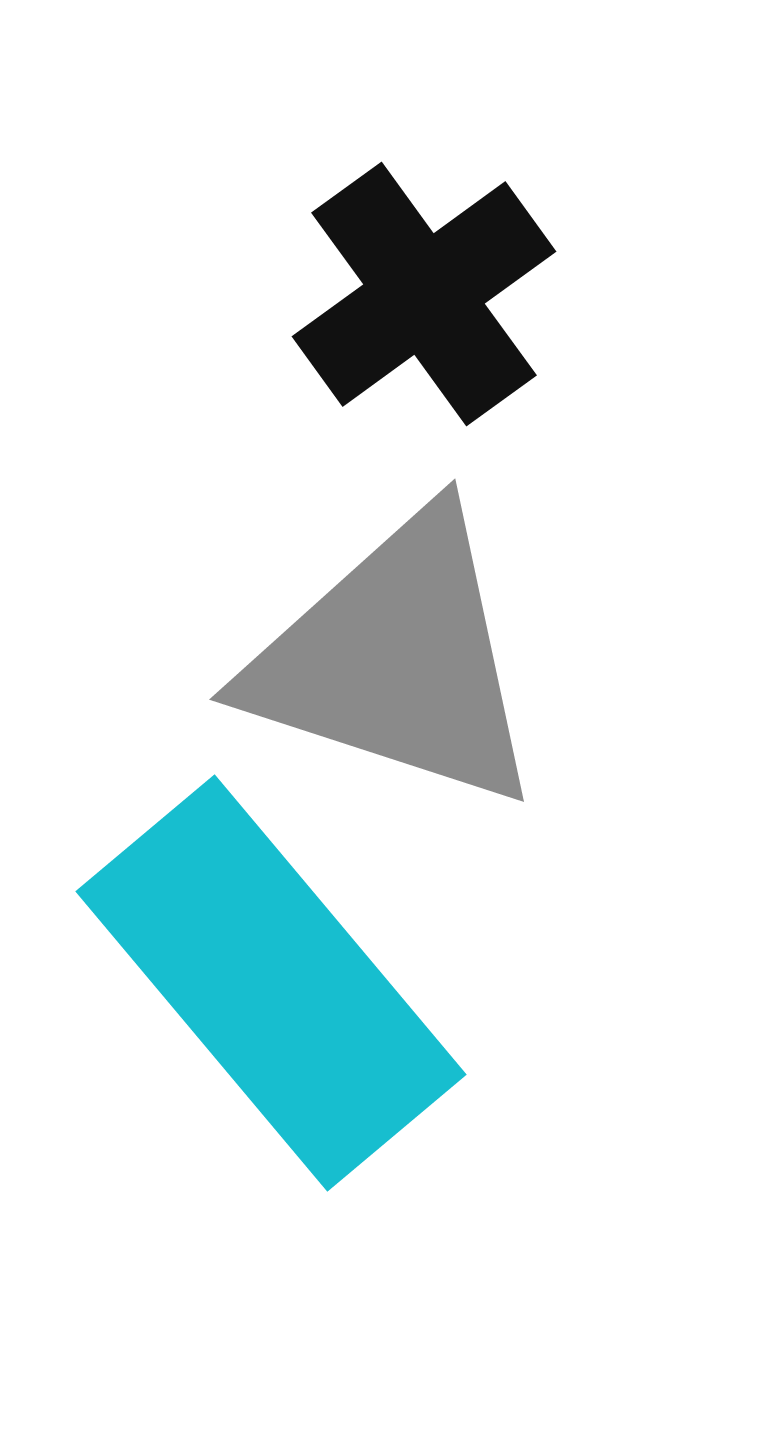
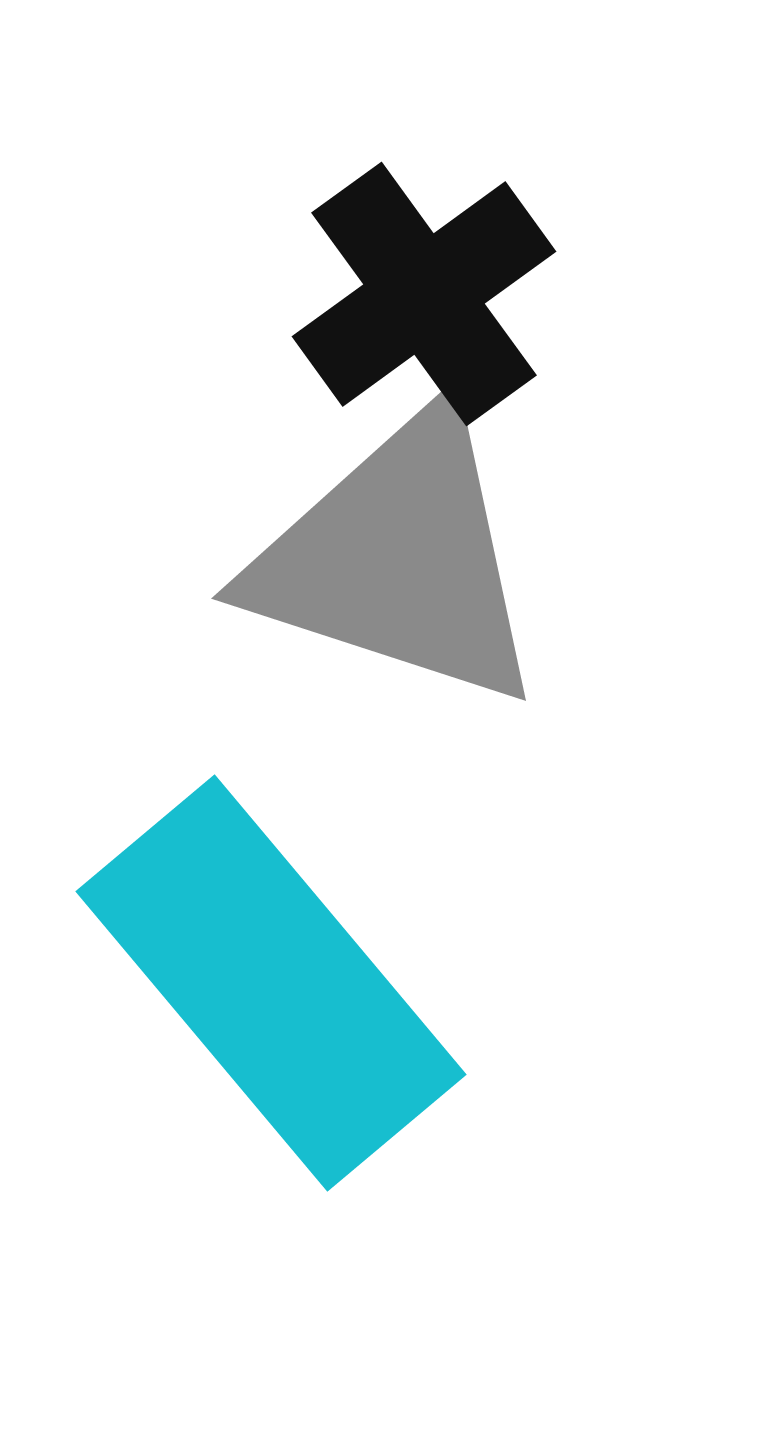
gray triangle: moved 2 px right, 101 px up
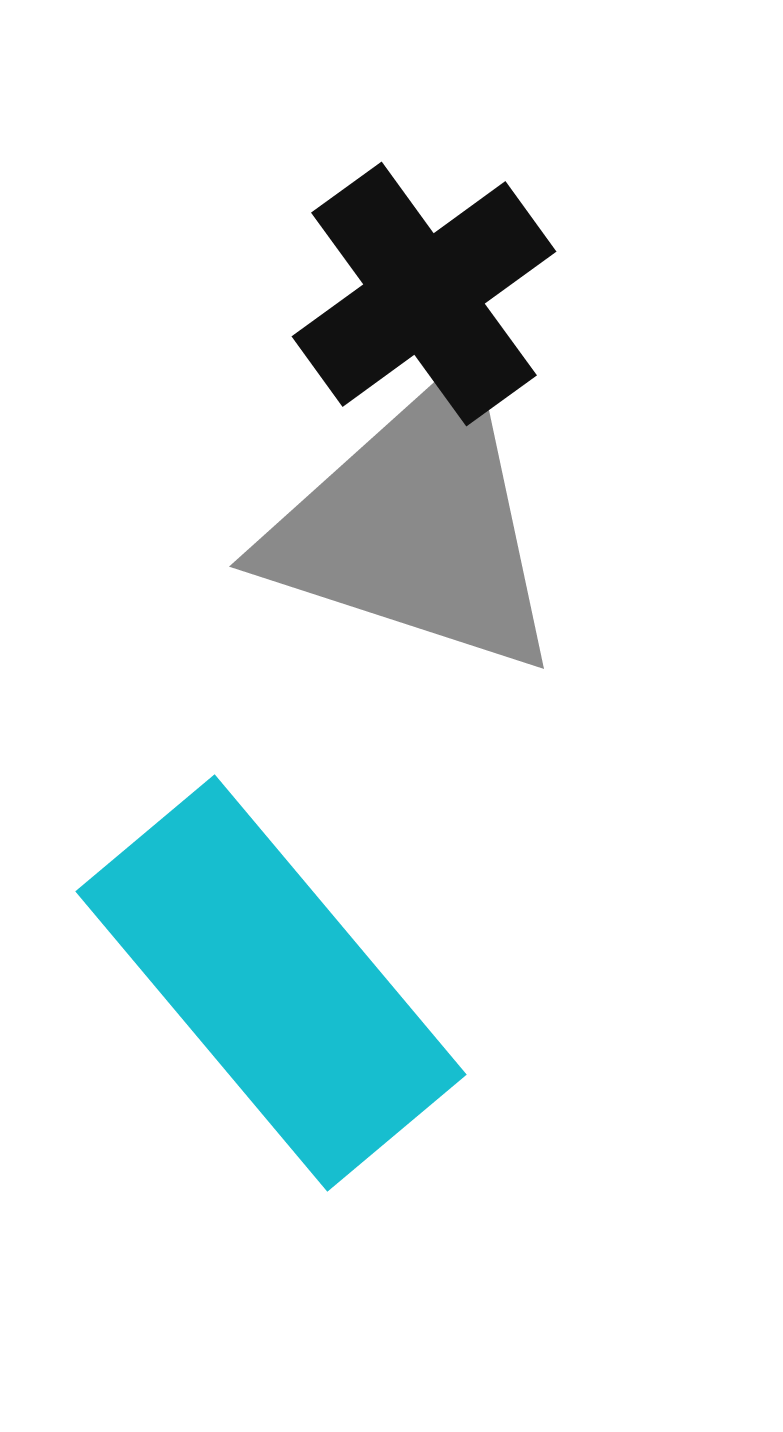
gray triangle: moved 18 px right, 32 px up
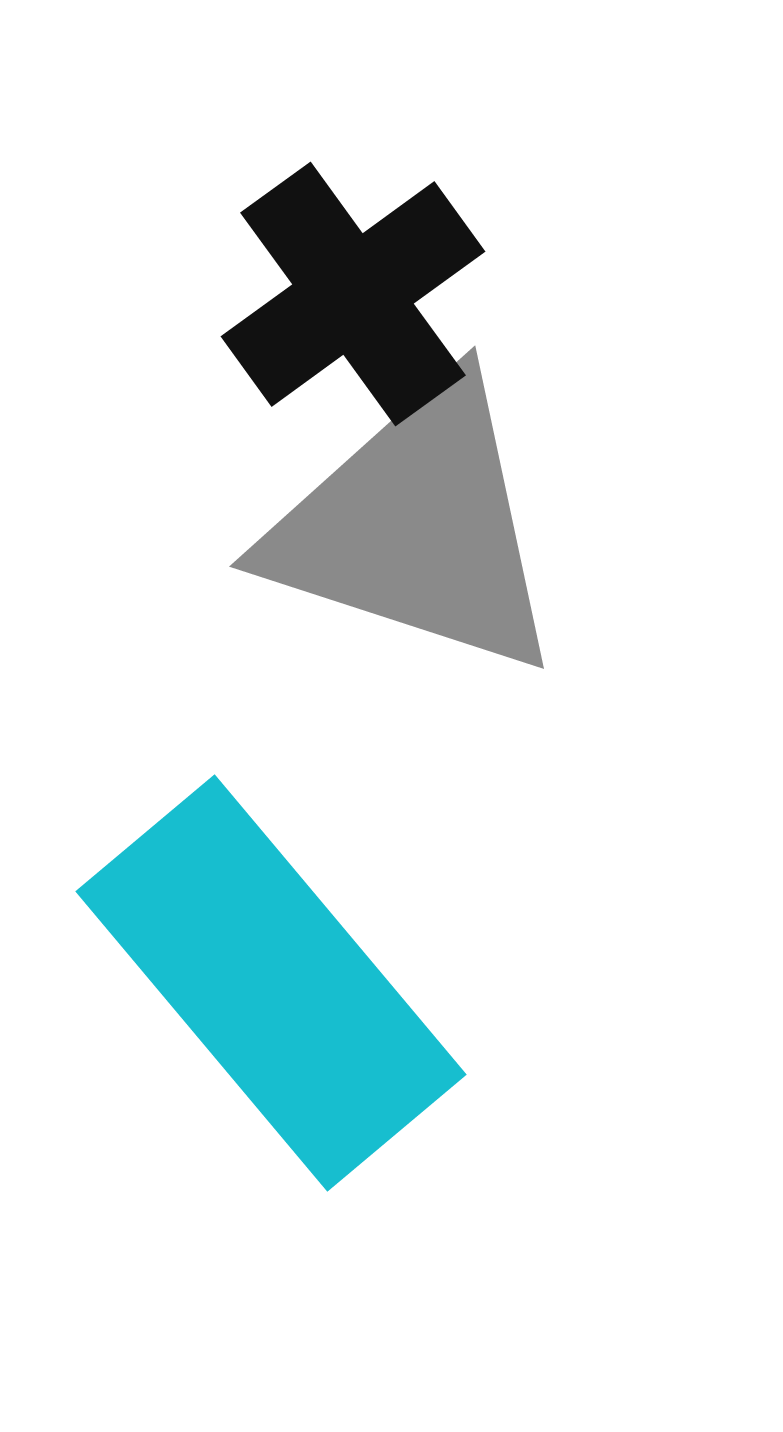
black cross: moved 71 px left
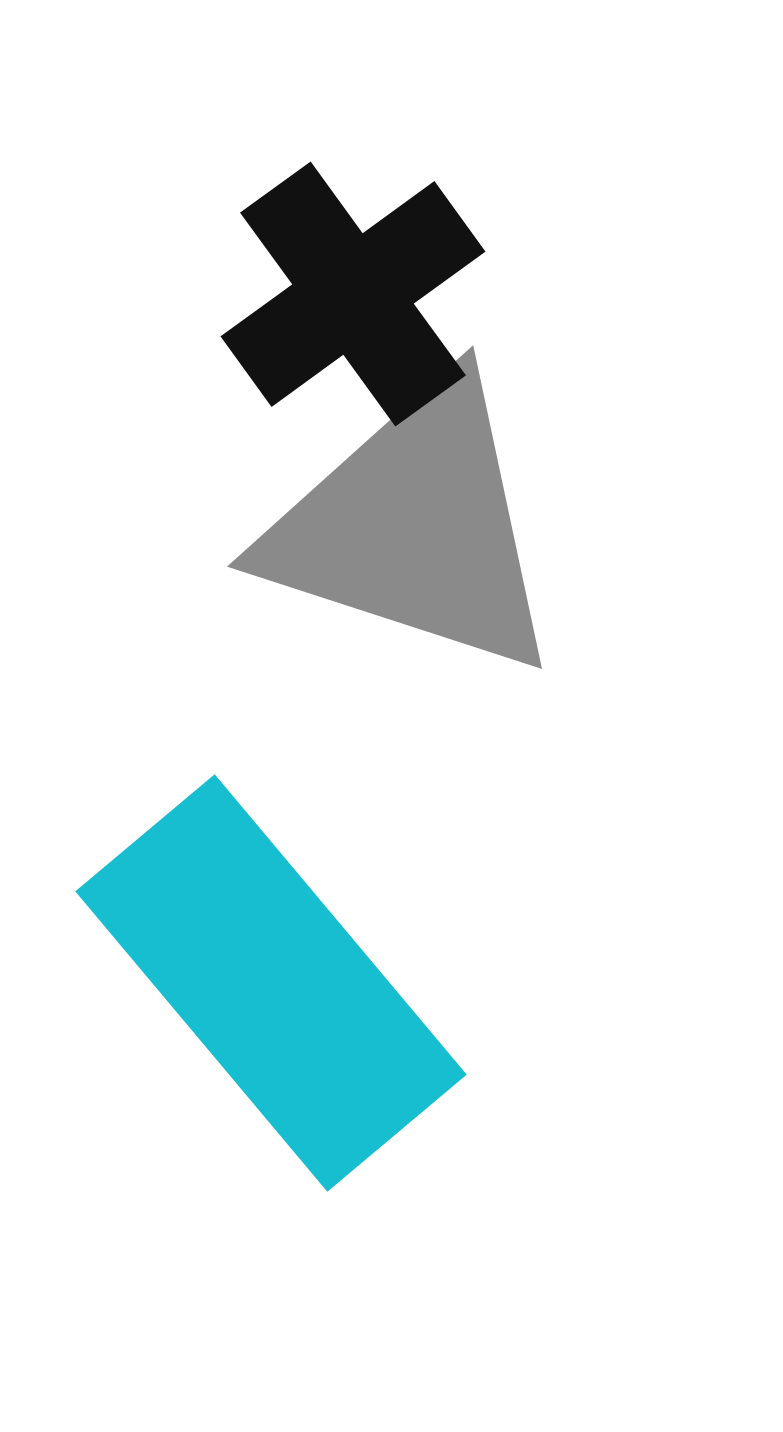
gray triangle: moved 2 px left
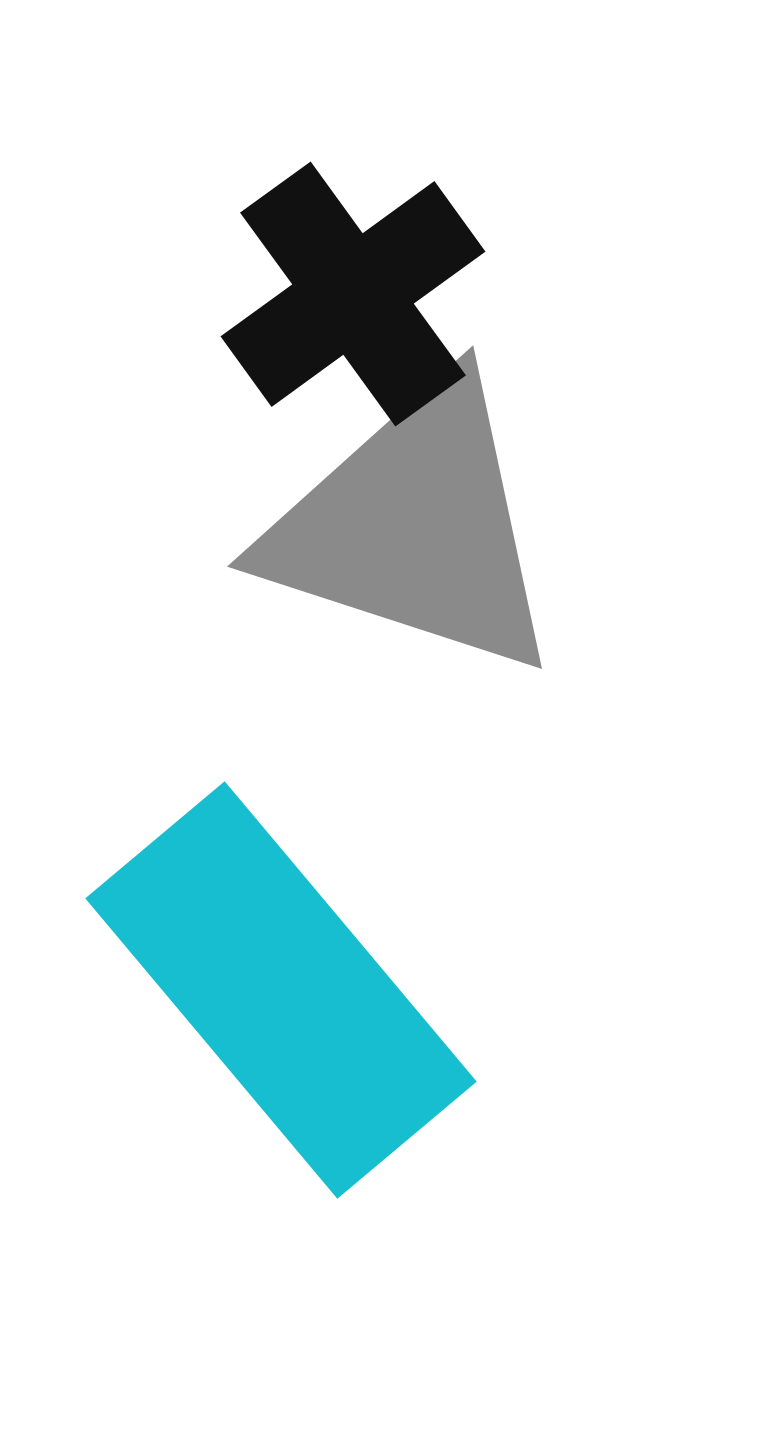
cyan rectangle: moved 10 px right, 7 px down
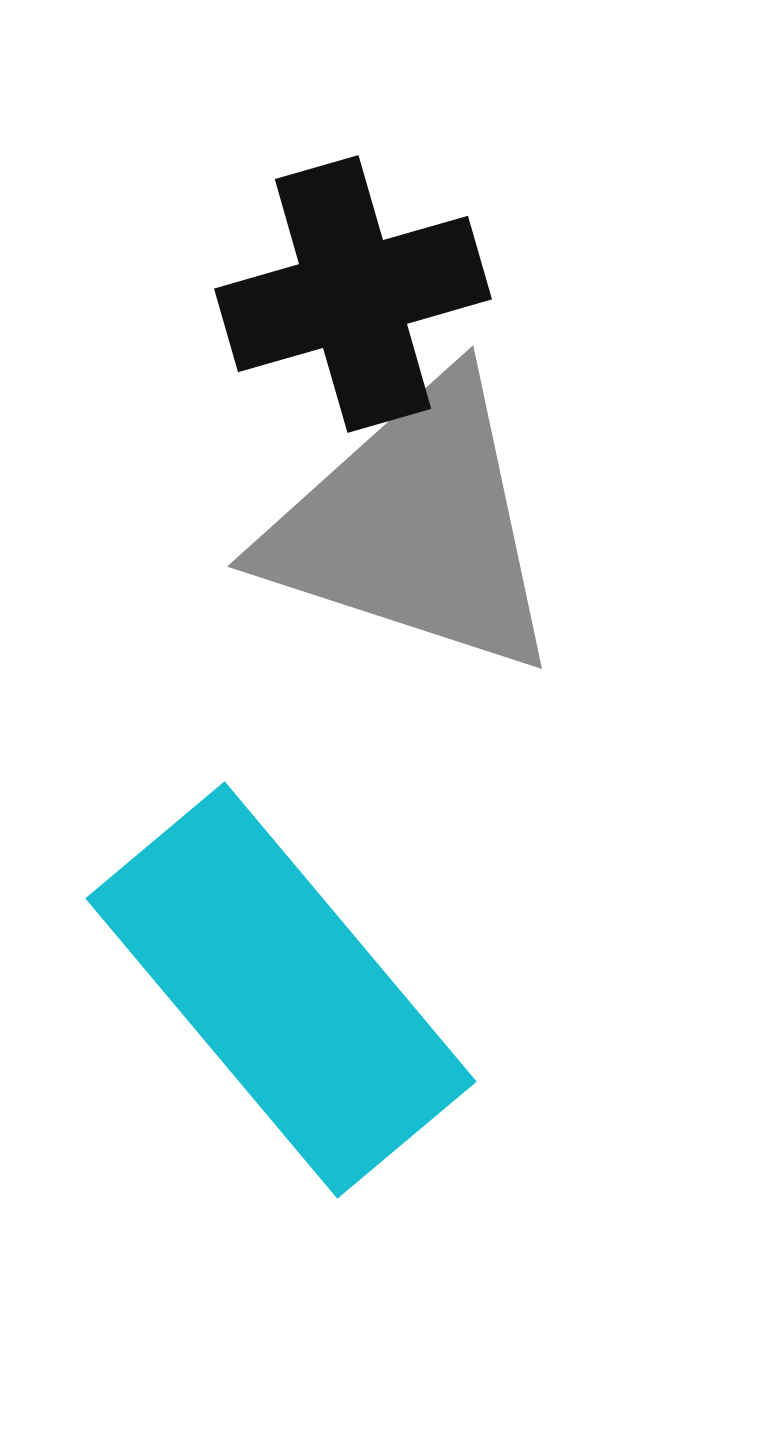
black cross: rotated 20 degrees clockwise
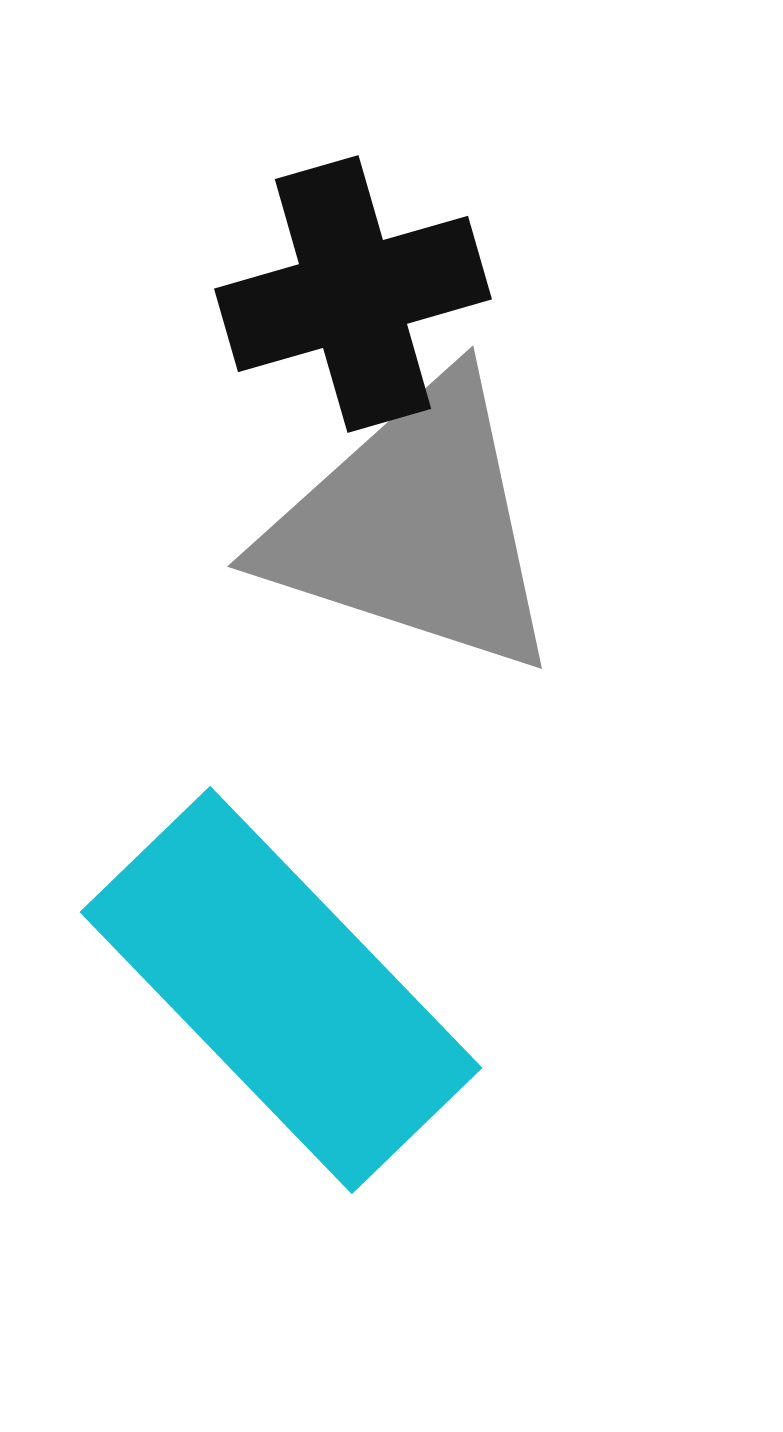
cyan rectangle: rotated 4 degrees counterclockwise
